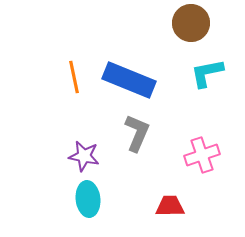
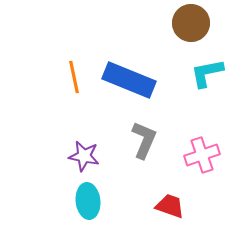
gray L-shape: moved 7 px right, 7 px down
cyan ellipse: moved 2 px down
red trapezoid: rotated 20 degrees clockwise
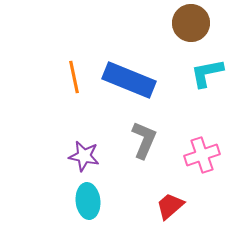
red trapezoid: rotated 60 degrees counterclockwise
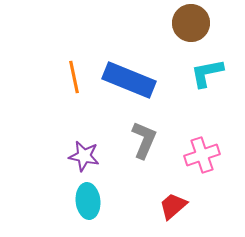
red trapezoid: moved 3 px right
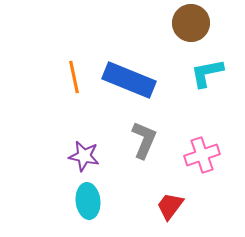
red trapezoid: moved 3 px left; rotated 12 degrees counterclockwise
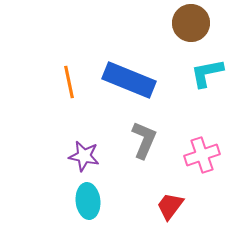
orange line: moved 5 px left, 5 px down
